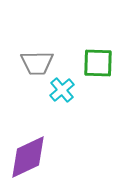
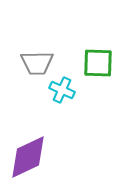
cyan cross: rotated 25 degrees counterclockwise
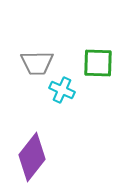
purple diamond: moved 4 px right; rotated 27 degrees counterclockwise
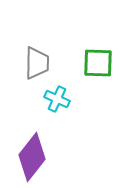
gray trapezoid: rotated 88 degrees counterclockwise
cyan cross: moved 5 px left, 9 px down
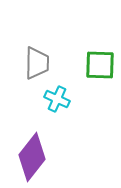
green square: moved 2 px right, 2 px down
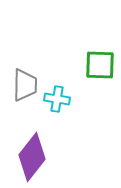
gray trapezoid: moved 12 px left, 22 px down
cyan cross: rotated 15 degrees counterclockwise
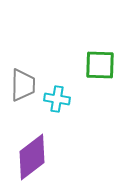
gray trapezoid: moved 2 px left
purple diamond: rotated 15 degrees clockwise
